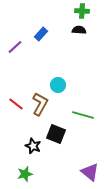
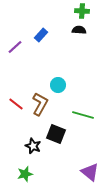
blue rectangle: moved 1 px down
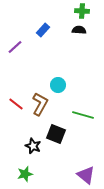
blue rectangle: moved 2 px right, 5 px up
purple triangle: moved 4 px left, 3 px down
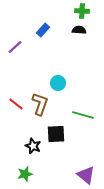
cyan circle: moved 2 px up
brown L-shape: rotated 10 degrees counterclockwise
black square: rotated 24 degrees counterclockwise
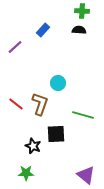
green star: moved 1 px right, 1 px up; rotated 14 degrees clockwise
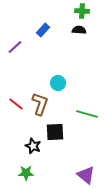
green line: moved 4 px right, 1 px up
black square: moved 1 px left, 2 px up
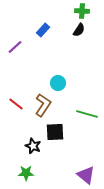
black semicircle: rotated 120 degrees clockwise
brown L-shape: moved 3 px right, 1 px down; rotated 15 degrees clockwise
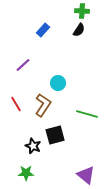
purple line: moved 8 px right, 18 px down
red line: rotated 21 degrees clockwise
black square: moved 3 px down; rotated 12 degrees counterclockwise
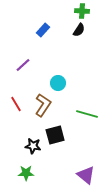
black star: rotated 14 degrees counterclockwise
